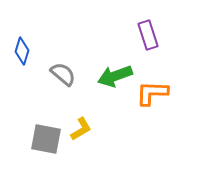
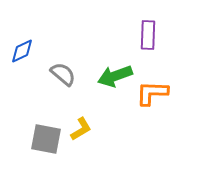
purple rectangle: rotated 20 degrees clockwise
blue diamond: rotated 48 degrees clockwise
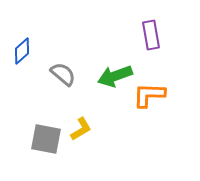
purple rectangle: moved 3 px right; rotated 12 degrees counterclockwise
blue diamond: rotated 16 degrees counterclockwise
orange L-shape: moved 3 px left, 2 px down
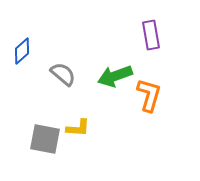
orange L-shape: rotated 104 degrees clockwise
yellow L-shape: moved 3 px left, 1 px up; rotated 35 degrees clockwise
gray square: moved 1 px left
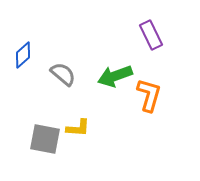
purple rectangle: rotated 16 degrees counterclockwise
blue diamond: moved 1 px right, 4 px down
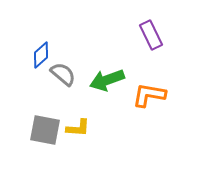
blue diamond: moved 18 px right
green arrow: moved 8 px left, 4 px down
orange L-shape: rotated 96 degrees counterclockwise
gray square: moved 9 px up
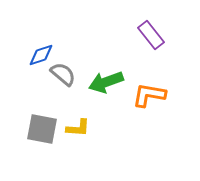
purple rectangle: rotated 12 degrees counterclockwise
blue diamond: rotated 24 degrees clockwise
green arrow: moved 1 px left, 2 px down
gray square: moved 3 px left, 1 px up
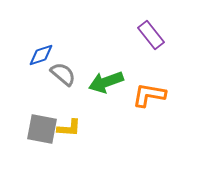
yellow L-shape: moved 9 px left
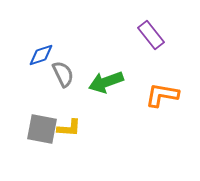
gray semicircle: rotated 24 degrees clockwise
orange L-shape: moved 13 px right
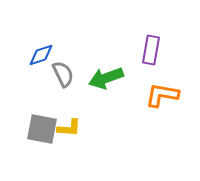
purple rectangle: moved 15 px down; rotated 48 degrees clockwise
green arrow: moved 4 px up
